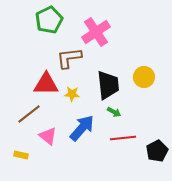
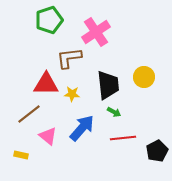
green pentagon: rotated 8 degrees clockwise
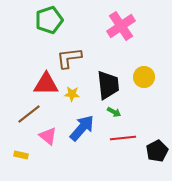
pink cross: moved 25 px right, 6 px up
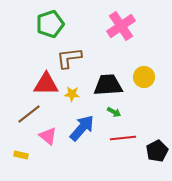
green pentagon: moved 1 px right, 4 px down
black trapezoid: rotated 88 degrees counterclockwise
